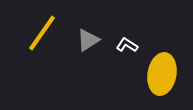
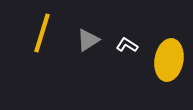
yellow line: rotated 18 degrees counterclockwise
yellow ellipse: moved 7 px right, 14 px up
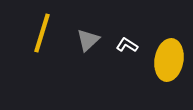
gray triangle: rotated 10 degrees counterclockwise
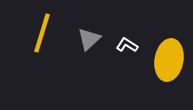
gray triangle: moved 1 px right, 1 px up
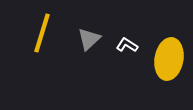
yellow ellipse: moved 1 px up
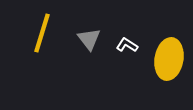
gray triangle: rotated 25 degrees counterclockwise
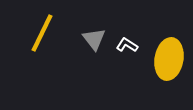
yellow line: rotated 9 degrees clockwise
gray triangle: moved 5 px right
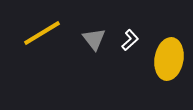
yellow line: rotated 33 degrees clockwise
white L-shape: moved 3 px right, 5 px up; rotated 105 degrees clockwise
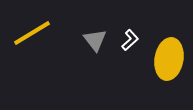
yellow line: moved 10 px left
gray triangle: moved 1 px right, 1 px down
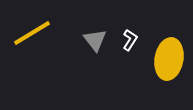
white L-shape: rotated 15 degrees counterclockwise
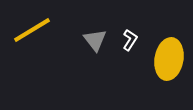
yellow line: moved 3 px up
